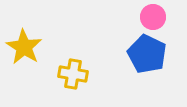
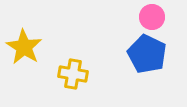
pink circle: moved 1 px left
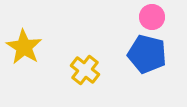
blue pentagon: rotated 12 degrees counterclockwise
yellow cross: moved 12 px right, 4 px up; rotated 28 degrees clockwise
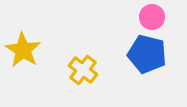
yellow star: moved 1 px left, 3 px down
yellow cross: moved 2 px left
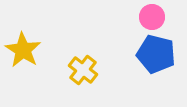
blue pentagon: moved 9 px right
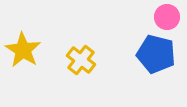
pink circle: moved 15 px right
yellow cross: moved 2 px left, 10 px up
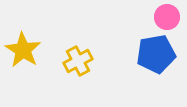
blue pentagon: rotated 24 degrees counterclockwise
yellow cross: moved 3 px left, 1 px down; rotated 24 degrees clockwise
